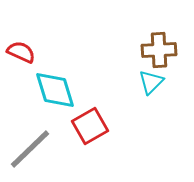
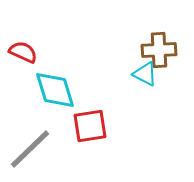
red semicircle: moved 2 px right
cyan triangle: moved 6 px left, 8 px up; rotated 48 degrees counterclockwise
red square: rotated 21 degrees clockwise
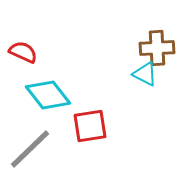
brown cross: moved 2 px left, 2 px up
cyan diamond: moved 7 px left, 5 px down; rotated 21 degrees counterclockwise
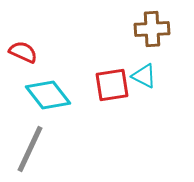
brown cross: moved 5 px left, 19 px up
cyan triangle: moved 1 px left, 2 px down
red square: moved 22 px right, 41 px up
gray line: rotated 21 degrees counterclockwise
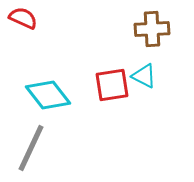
red semicircle: moved 34 px up
gray line: moved 1 px right, 1 px up
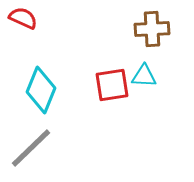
cyan triangle: rotated 24 degrees counterclockwise
cyan diamond: moved 7 px left, 5 px up; rotated 60 degrees clockwise
gray line: rotated 21 degrees clockwise
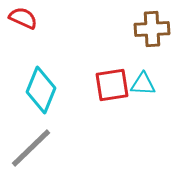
cyan triangle: moved 1 px left, 8 px down
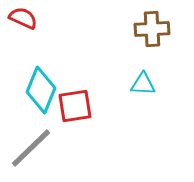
red square: moved 37 px left, 21 px down
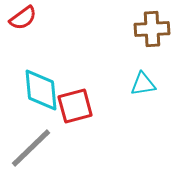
red semicircle: rotated 120 degrees clockwise
cyan triangle: rotated 12 degrees counterclockwise
cyan diamond: rotated 27 degrees counterclockwise
red square: rotated 6 degrees counterclockwise
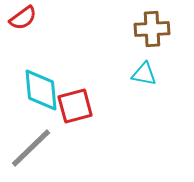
cyan triangle: moved 1 px right, 10 px up; rotated 20 degrees clockwise
